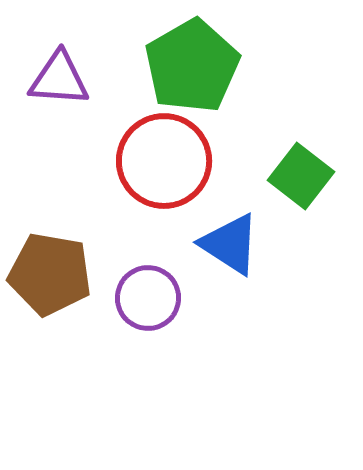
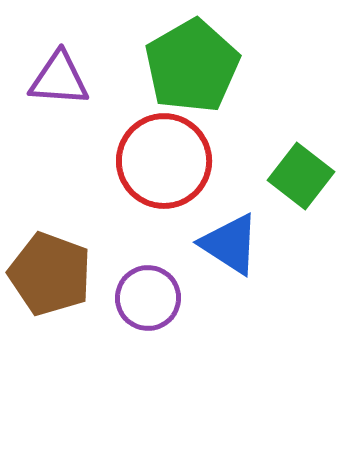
brown pentagon: rotated 10 degrees clockwise
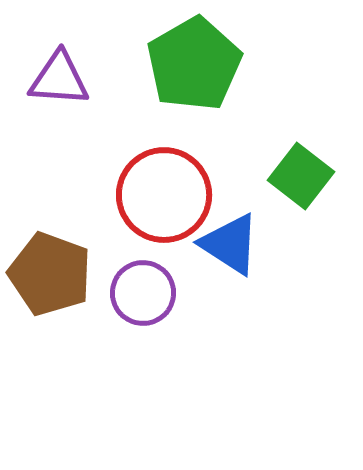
green pentagon: moved 2 px right, 2 px up
red circle: moved 34 px down
purple circle: moved 5 px left, 5 px up
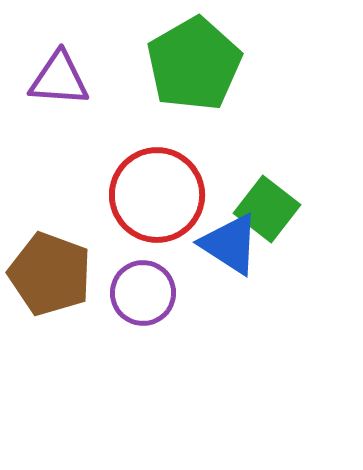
green square: moved 34 px left, 33 px down
red circle: moved 7 px left
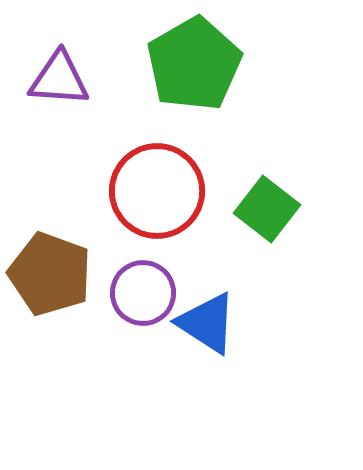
red circle: moved 4 px up
blue triangle: moved 23 px left, 79 px down
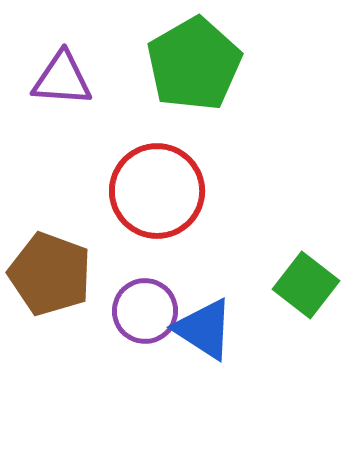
purple triangle: moved 3 px right
green square: moved 39 px right, 76 px down
purple circle: moved 2 px right, 18 px down
blue triangle: moved 3 px left, 6 px down
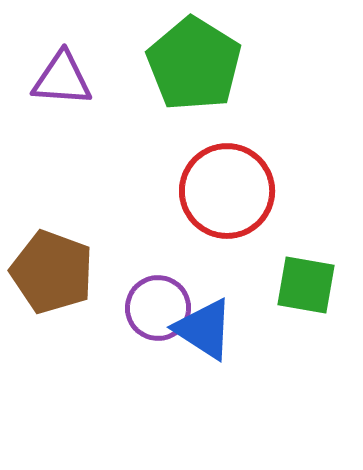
green pentagon: rotated 10 degrees counterclockwise
red circle: moved 70 px right
brown pentagon: moved 2 px right, 2 px up
green square: rotated 28 degrees counterclockwise
purple circle: moved 13 px right, 3 px up
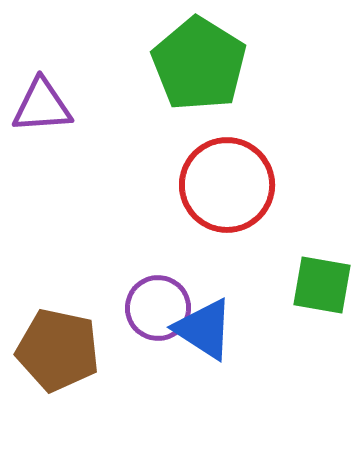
green pentagon: moved 5 px right
purple triangle: moved 20 px left, 27 px down; rotated 8 degrees counterclockwise
red circle: moved 6 px up
brown pentagon: moved 6 px right, 78 px down; rotated 8 degrees counterclockwise
green square: moved 16 px right
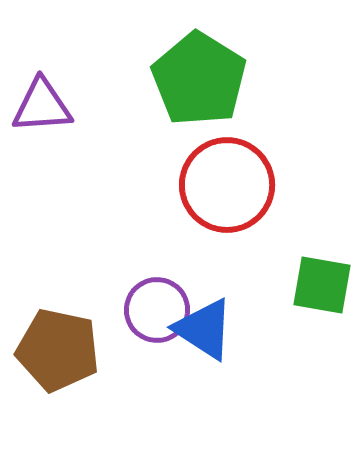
green pentagon: moved 15 px down
purple circle: moved 1 px left, 2 px down
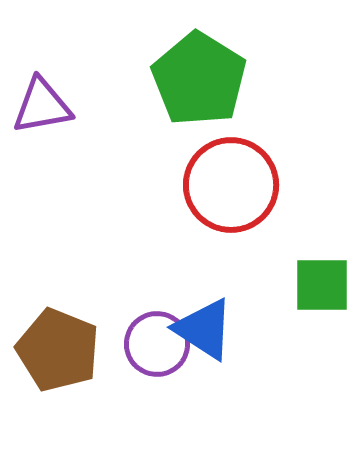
purple triangle: rotated 6 degrees counterclockwise
red circle: moved 4 px right
green square: rotated 10 degrees counterclockwise
purple circle: moved 34 px down
brown pentagon: rotated 10 degrees clockwise
